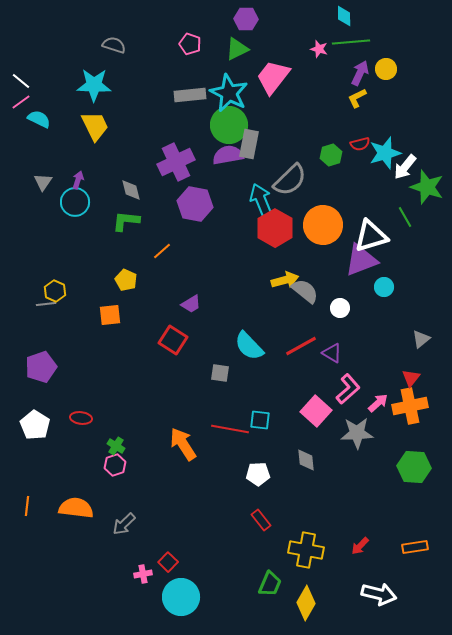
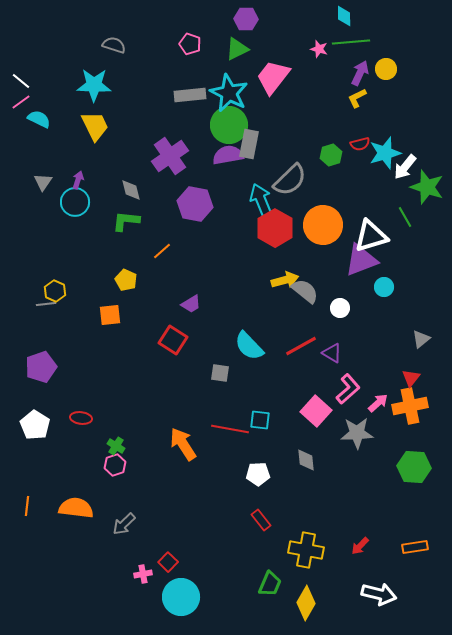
purple cross at (176, 162): moved 6 px left, 6 px up; rotated 9 degrees counterclockwise
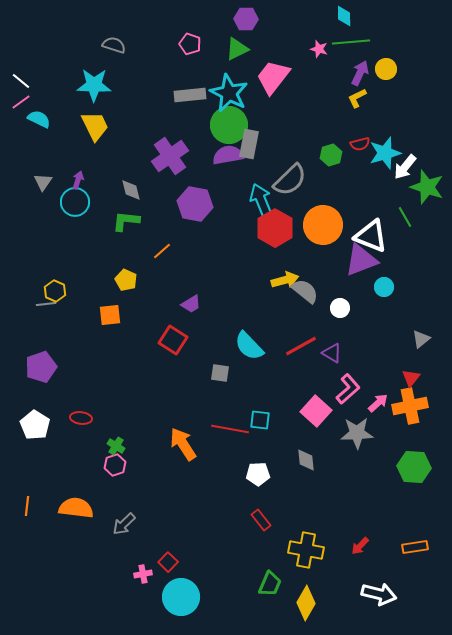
white triangle at (371, 236): rotated 39 degrees clockwise
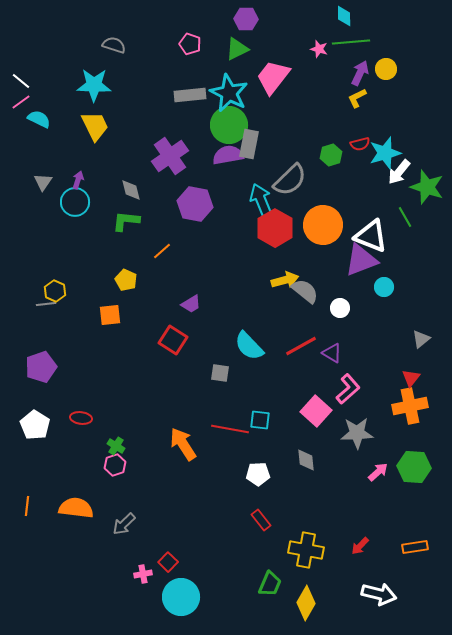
white arrow at (405, 167): moved 6 px left, 5 px down
pink arrow at (378, 403): moved 69 px down
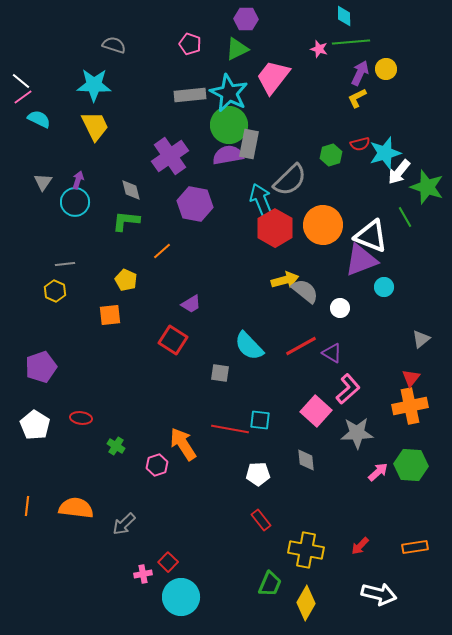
pink line at (21, 102): moved 2 px right, 5 px up
gray line at (46, 304): moved 19 px right, 40 px up
pink hexagon at (115, 465): moved 42 px right
green hexagon at (414, 467): moved 3 px left, 2 px up
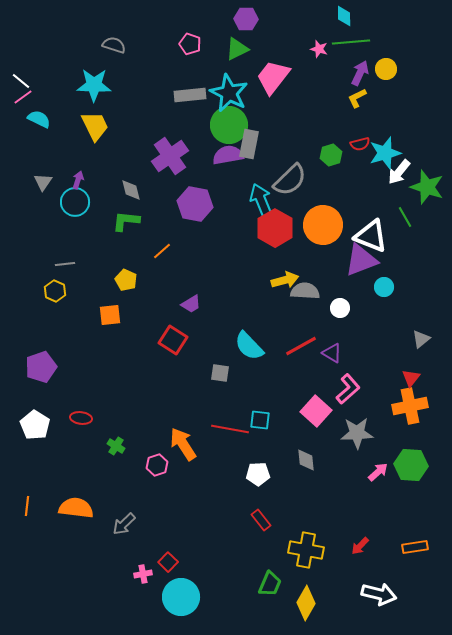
gray semicircle at (305, 291): rotated 36 degrees counterclockwise
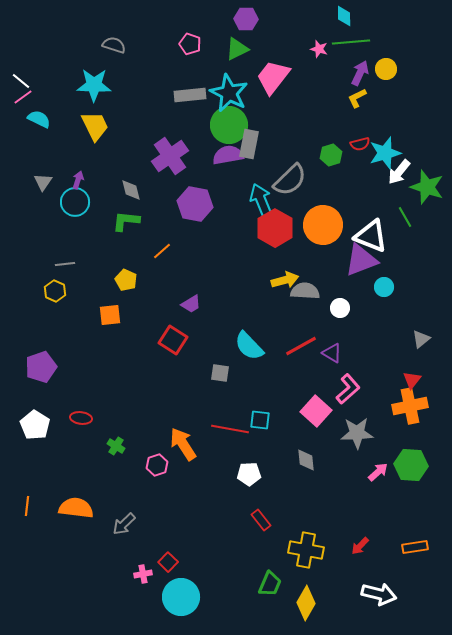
red triangle at (411, 378): moved 1 px right, 2 px down
white pentagon at (258, 474): moved 9 px left
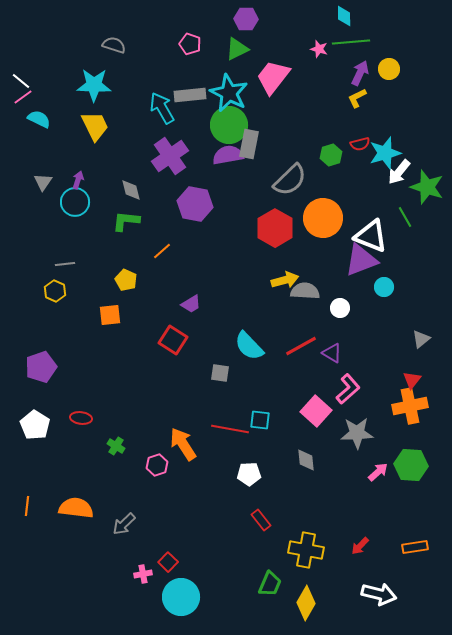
yellow circle at (386, 69): moved 3 px right
cyan arrow at (261, 200): moved 99 px left, 92 px up; rotated 8 degrees counterclockwise
orange circle at (323, 225): moved 7 px up
